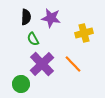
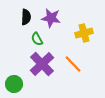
green semicircle: moved 4 px right
green circle: moved 7 px left
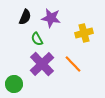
black semicircle: moved 1 px left; rotated 21 degrees clockwise
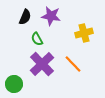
purple star: moved 2 px up
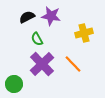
black semicircle: moved 2 px right; rotated 140 degrees counterclockwise
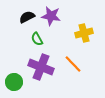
purple cross: moved 1 px left, 3 px down; rotated 25 degrees counterclockwise
green circle: moved 2 px up
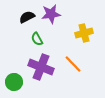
purple star: moved 2 px up; rotated 18 degrees counterclockwise
